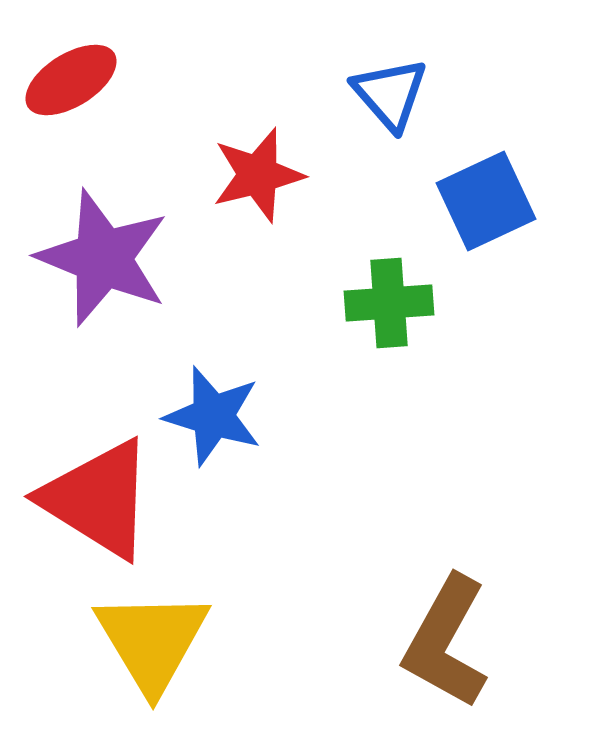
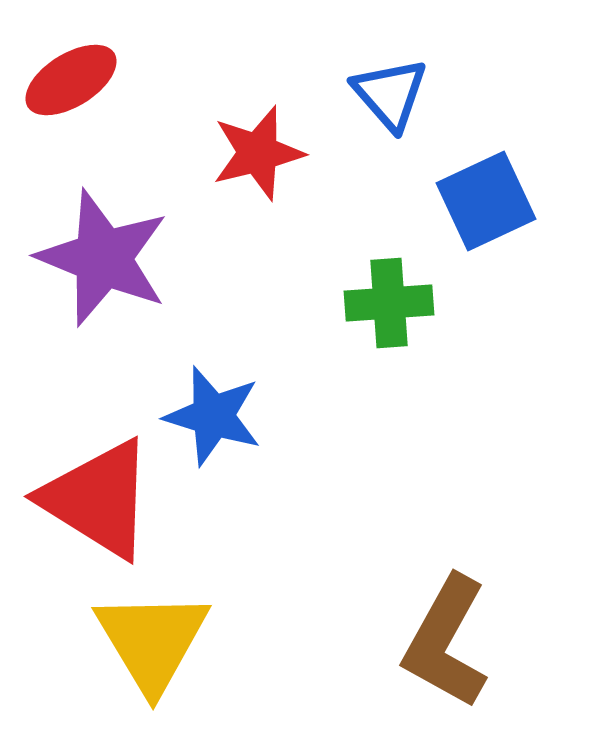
red star: moved 22 px up
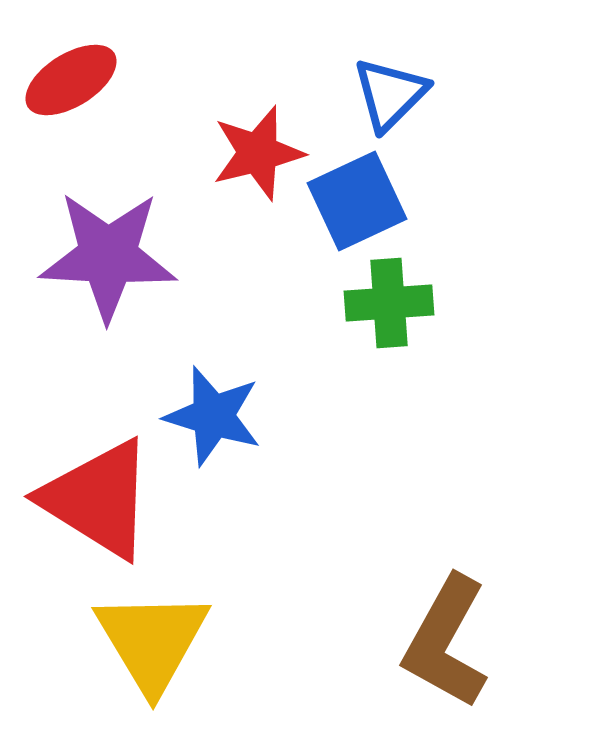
blue triangle: rotated 26 degrees clockwise
blue square: moved 129 px left
purple star: moved 5 px right, 2 px up; rotated 19 degrees counterclockwise
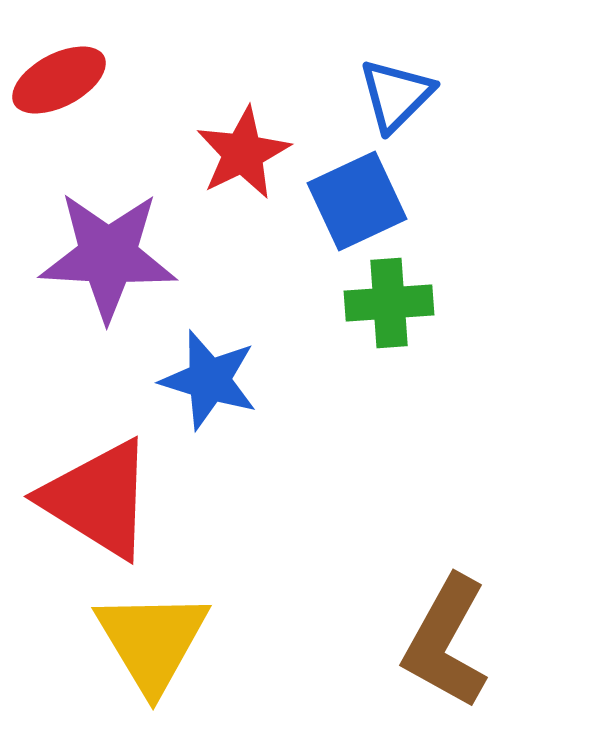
red ellipse: moved 12 px left; rotated 4 degrees clockwise
blue triangle: moved 6 px right, 1 px down
red star: moved 15 px left; rotated 12 degrees counterclockwise
blue star: moved 4 px left, 36 px up
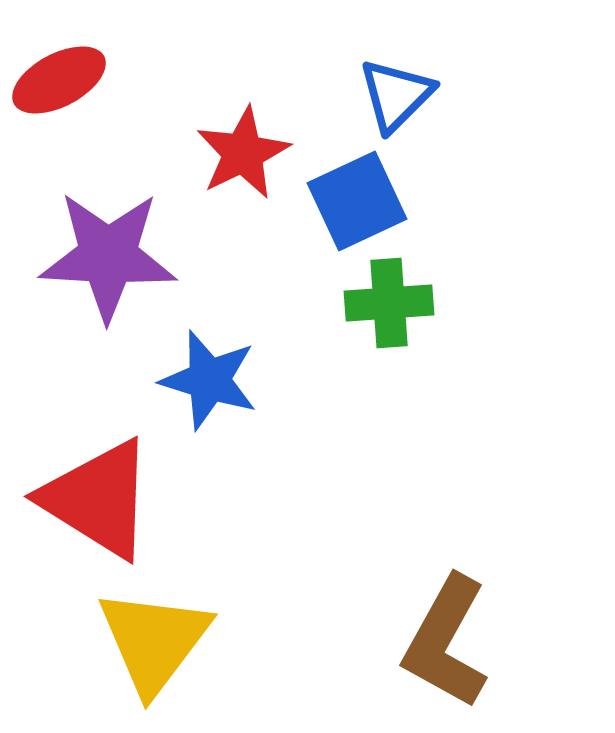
yellow triangle: moved 2 px right; rotated 8 degrees clockwise
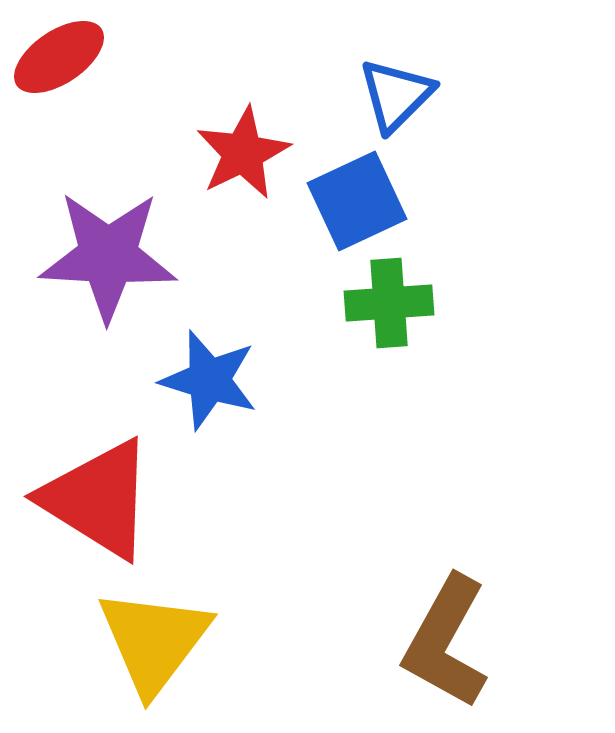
red ellipse: moved 23 px up; rotated 6 degrees counterclockwise
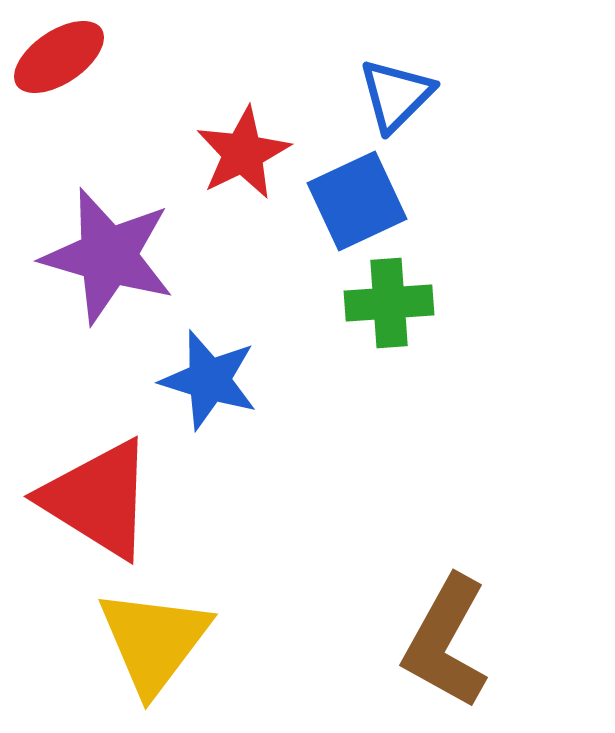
purple star: rotated 13 degrees clockwise
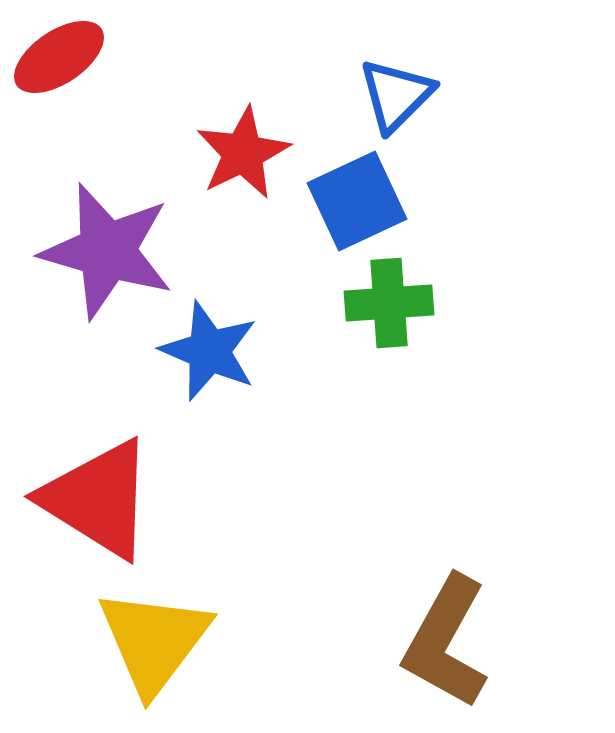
purple star: moved 1 px left, 5 px up
blue star: moved 29 px up; rotated 6 degrees clockwise
